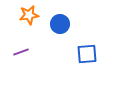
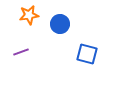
blue square: rotated 20 degrees clockwise
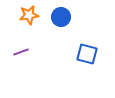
blue circle: moved 1 px right, 7 px up
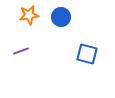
purple line: moved 1 px up
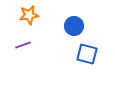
blue circle: moved 13 px right, 9 px down
purple line: moved 2 px right, 6 px up
